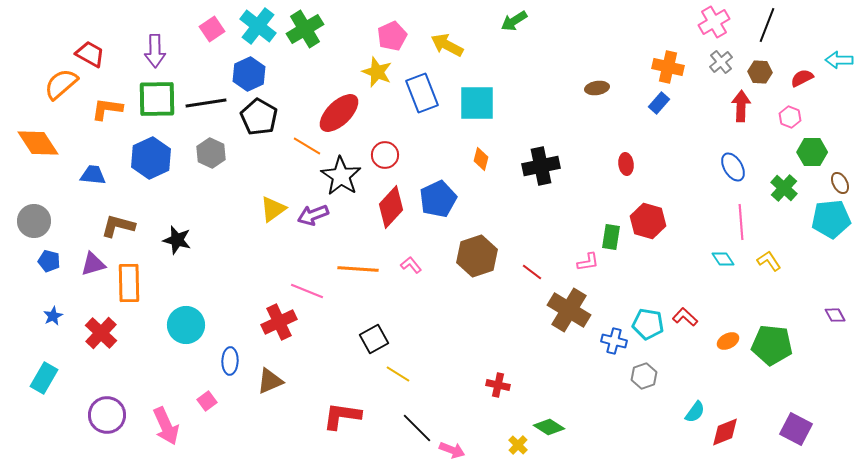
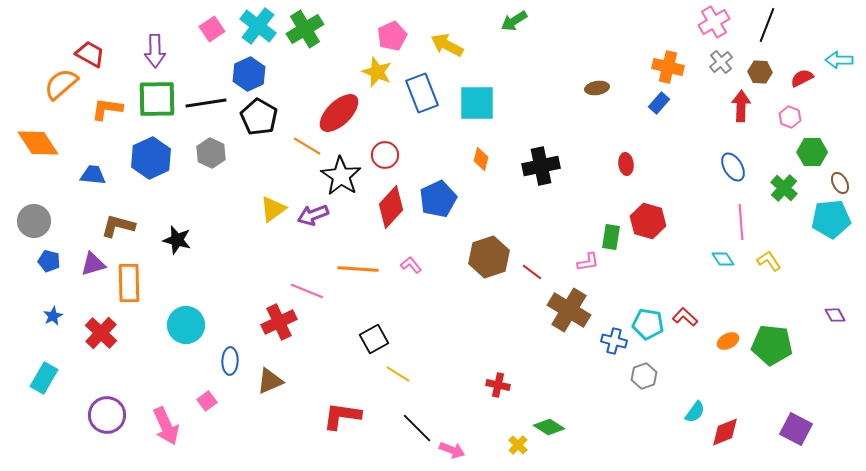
brown hexagon at (477, 256): moved 12 px right, 1 px down
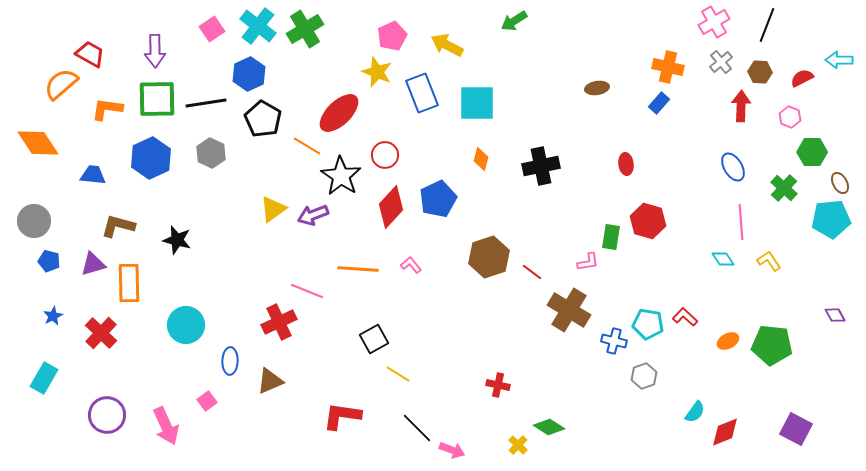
black pentagon at (259, 117): moved 4 px right, 2 px down
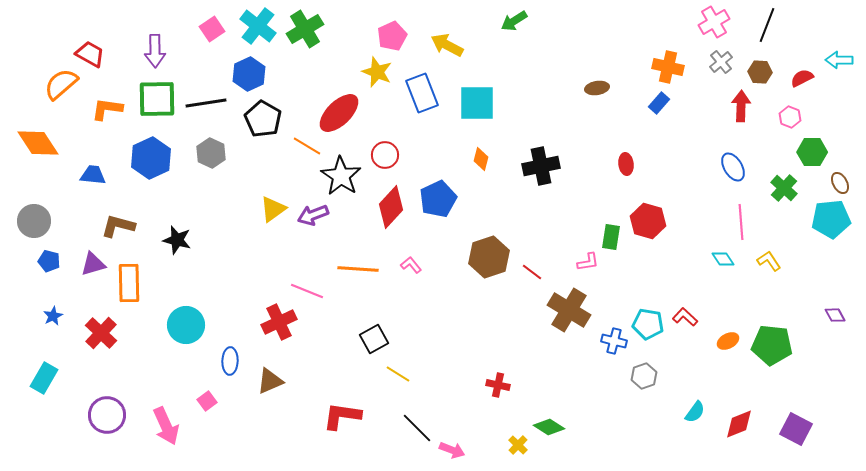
red diamond at (725, 432): moved 14 px right, 8 px up
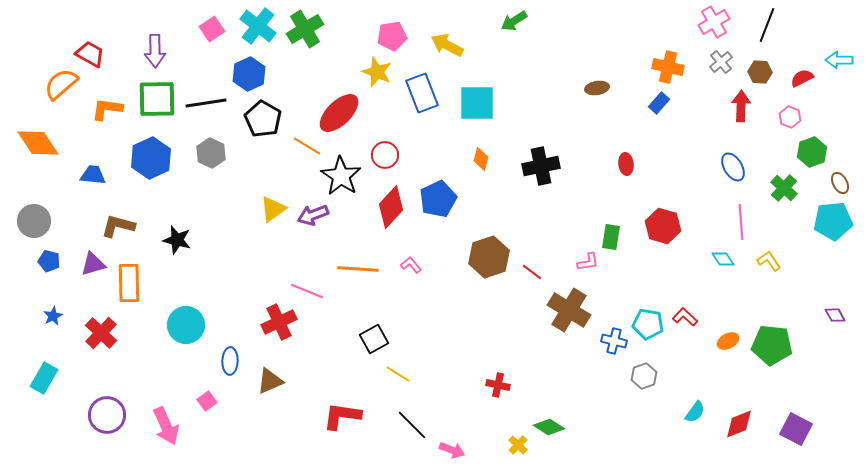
pink pentagon at (392, 36): rotated 16 degrees clockwise
green hexagon at (812, 152): rotated 20 degrees counterclockwise
cyan pentagon at (831, 219): moved 2 px right, 2 px down
red hexagon at (648, 221): moved 15 px right, 5 px down
black line at (417, 428): moved 5 px left, 3 px up
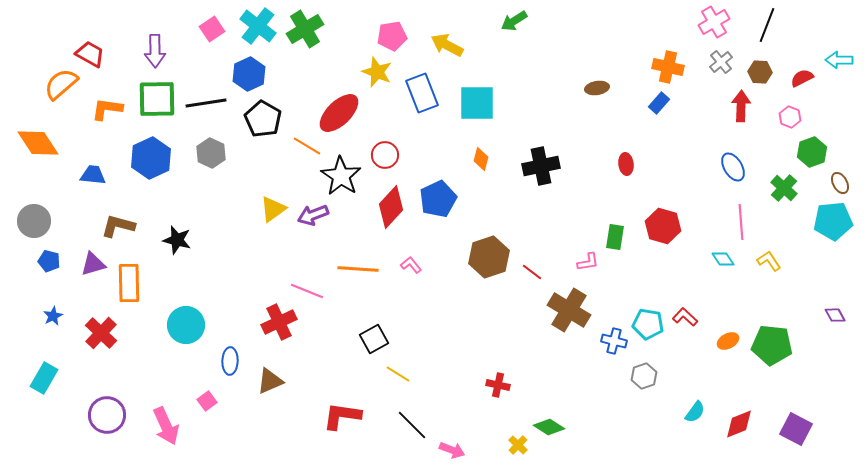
green rectangle at (611, 237): moved 4 px right
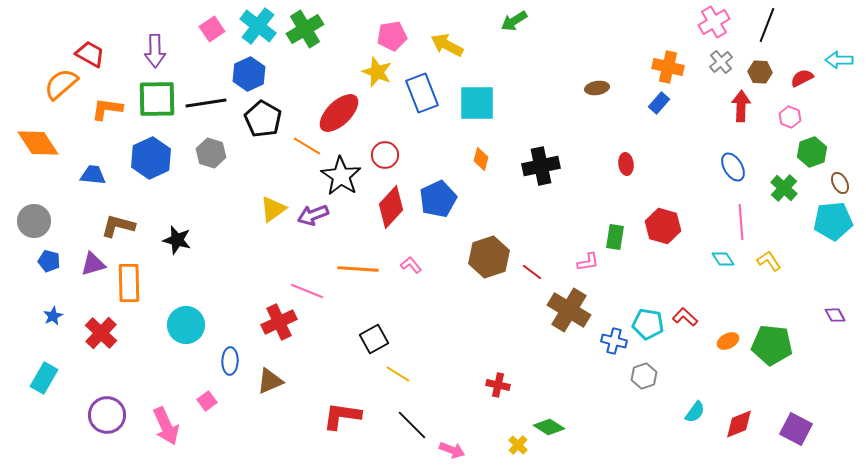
gray hexagon at (211, 153): rotated 8 degrees counterclockwise
